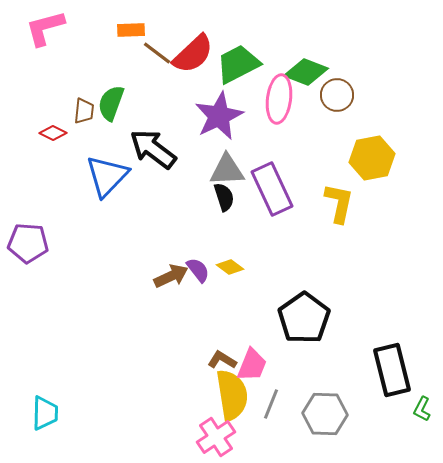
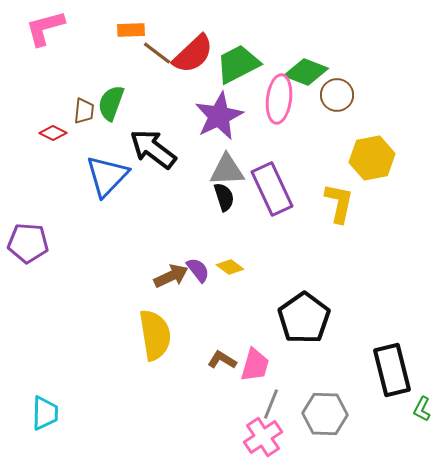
pink trapezoid: moved 3 px right; rotated 6 degrees counterclockwise
yellow semicircle: moved 77 px left, 60 px up
pink cross: moved 47 px right
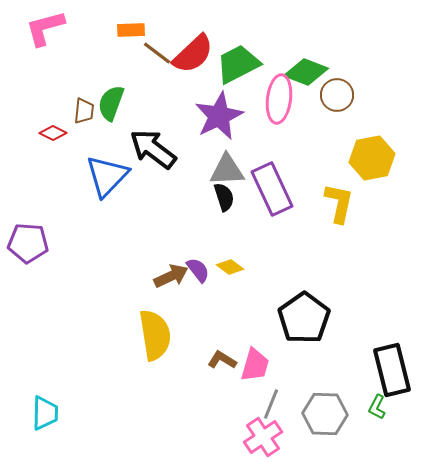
green L-shape: moved 45 px left, 2 px up
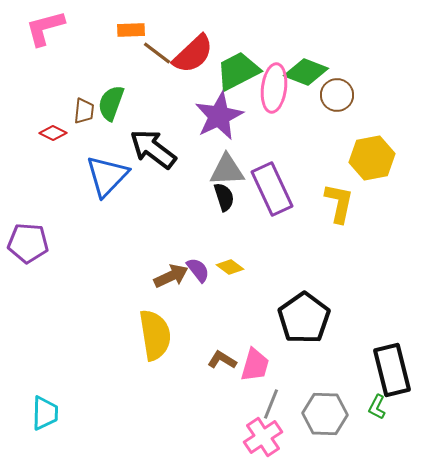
green trapezoid: moved 7 px down
pink ellipse: moved 5 px left, 11 px up
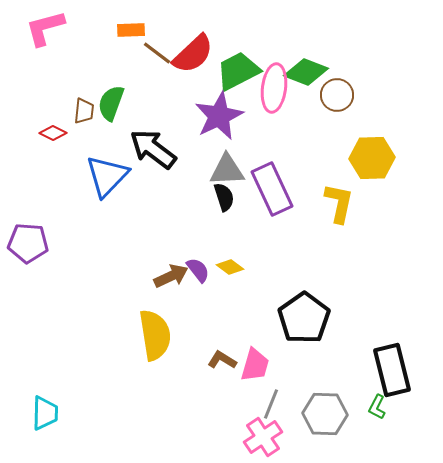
yellow hexagon: rotated 9 degrees clockwise
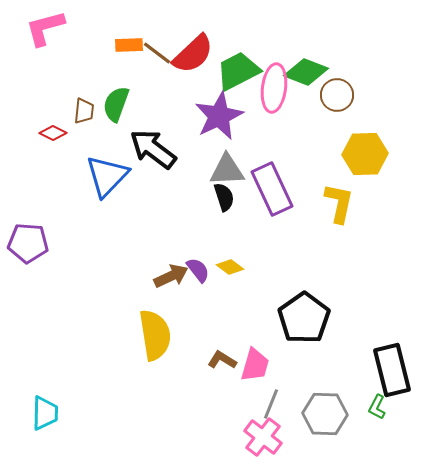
orange rectangle: moved 2 px left, 15 px down
green semicircle: moved 5 px right, 1 px down
yellow hexagon: moved 7 px left, 4 px up
pink cross: rotated 18 degrees counterclockwise
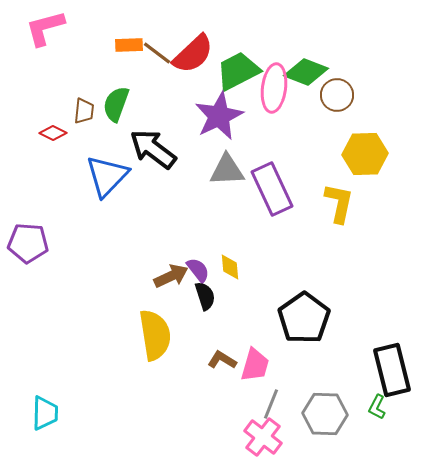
black semicircle: moved 19 px left, 99 px down
yellow diamond: rotated 48 degrees clockwise
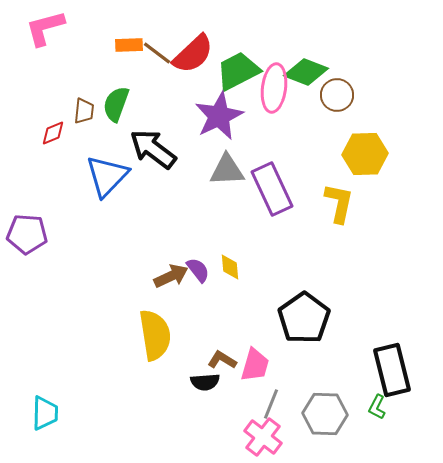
red diamond: rotated 48 degrees counterclockwise
purple pentagon: moved 1 px left, 9 px up
black semicircle: moved 86 px down; rotated 104 degrees clockwise
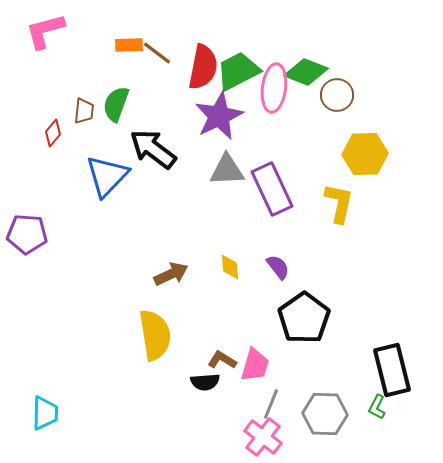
pink L-shape: moved 3 px down
red semicircle: moved 10 px right, 13 px down; rotated 36 degrees counterclockwise
red diamond: rotated 28 degrees counterclockwise
purple semicircle: moved 80 px right, 3 px up
brown arrow: moved 2 px up
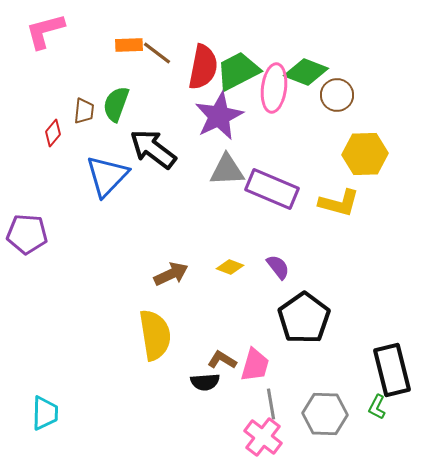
purple rectangle: rotated 42 degrees counterclockwise
yellow L-shape: rotated 93 degrees clockwise
yellow diamond: rotated 64 degrees counterclockwise
gray line: rotated 32 degrees counterclockwise
